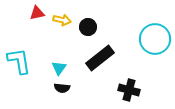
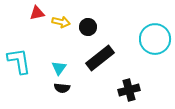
yellow arrow: moved 1 px left, 2 px down
black cross: rotated 30 degrees counterclockwise
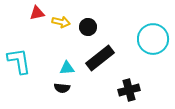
cyan circle: moved 2 px left
cyan triangle: moved 8 px right; rotated 49 degrees clockwise
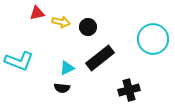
cyan L-shape: rotated 120 degrees clockwise
cyan triangle: rotated 21 degrees counterclockwise
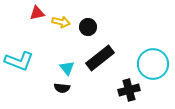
cyan circle: moved 25 px down
cyan triangle: rotated 42 degrees counterclockwise
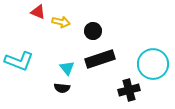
red triangle: moved 1 px right, 1 px up; rotated 35 degrees clockwise
black circle: moved 5 px right, 4 px down
black rectangle: moved 1 px down; rotated 20 degrees clockwise
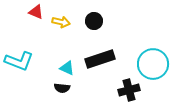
red triangle: moved 2 px left
black circle: moved 1 px right, 10 px up
cyan triangle: rotated 28 degrees counterclockwise
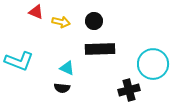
black rectangle: moved 10 px up; rotated 16 degrees clockwise
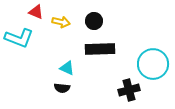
cyan L-shape: moved 23 px up
